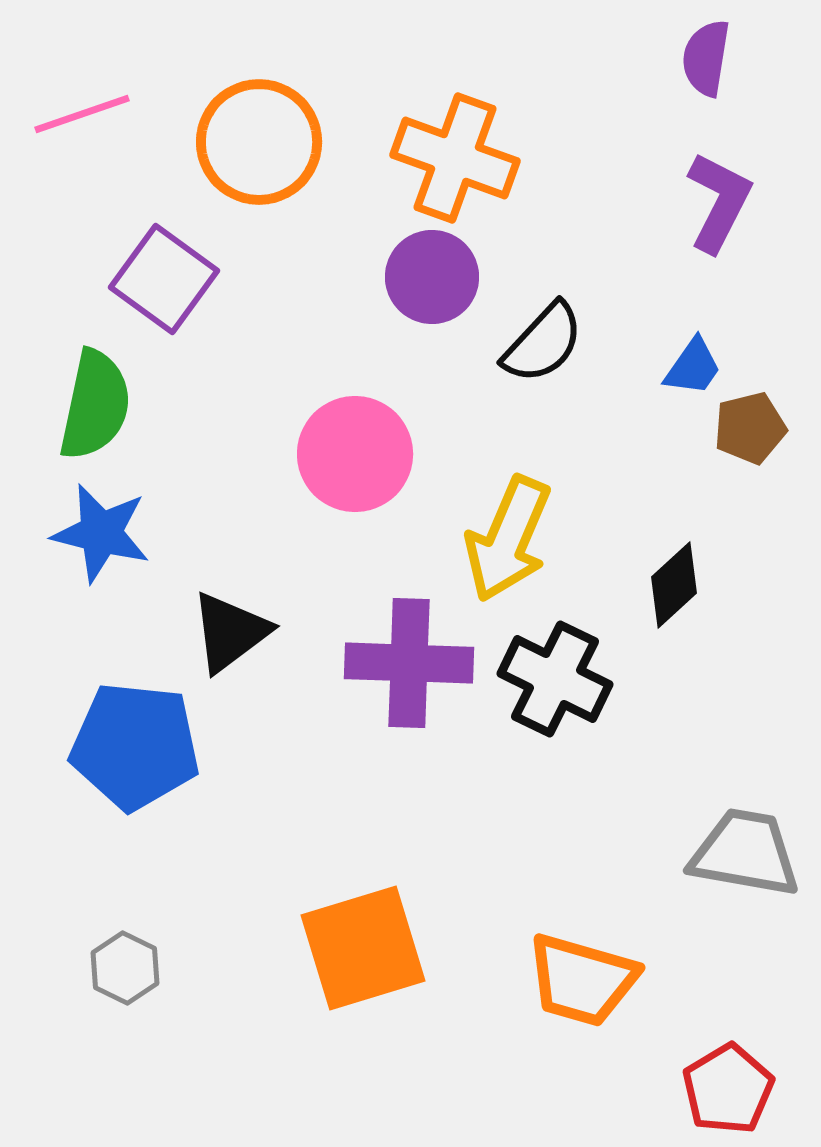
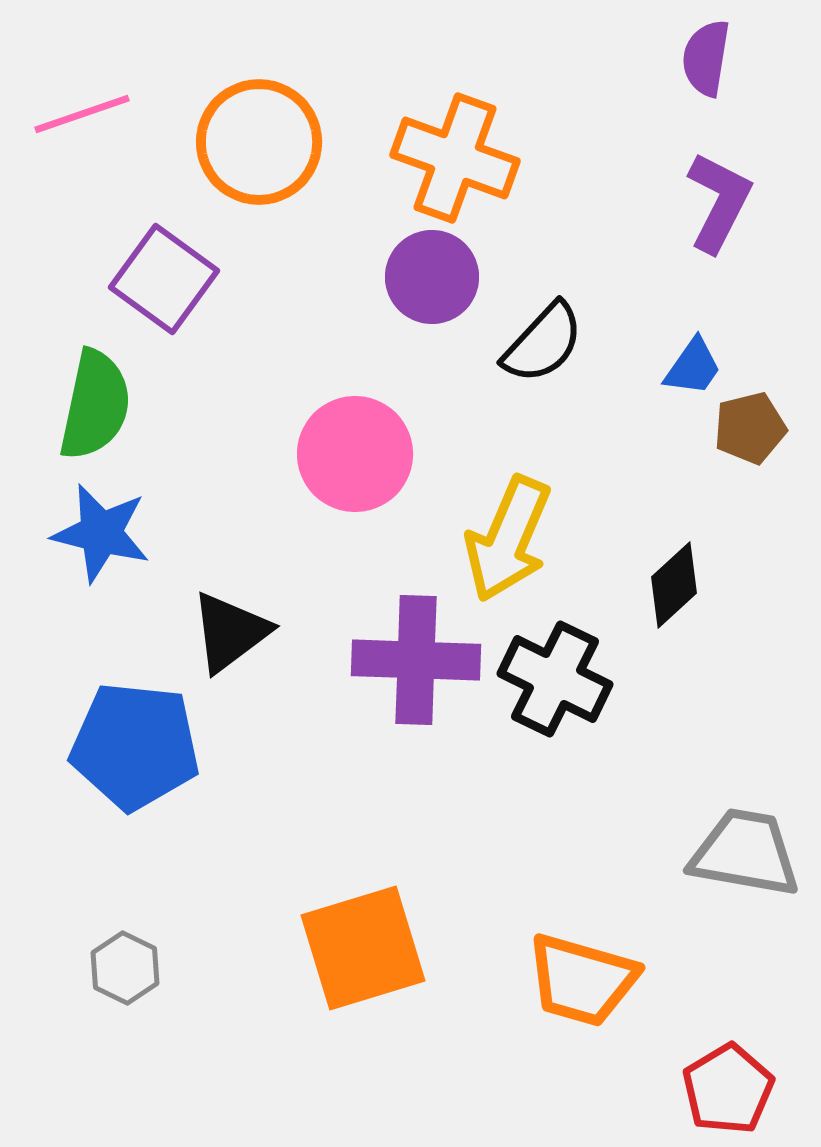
purple cross: moved 7 px right, 3 px up
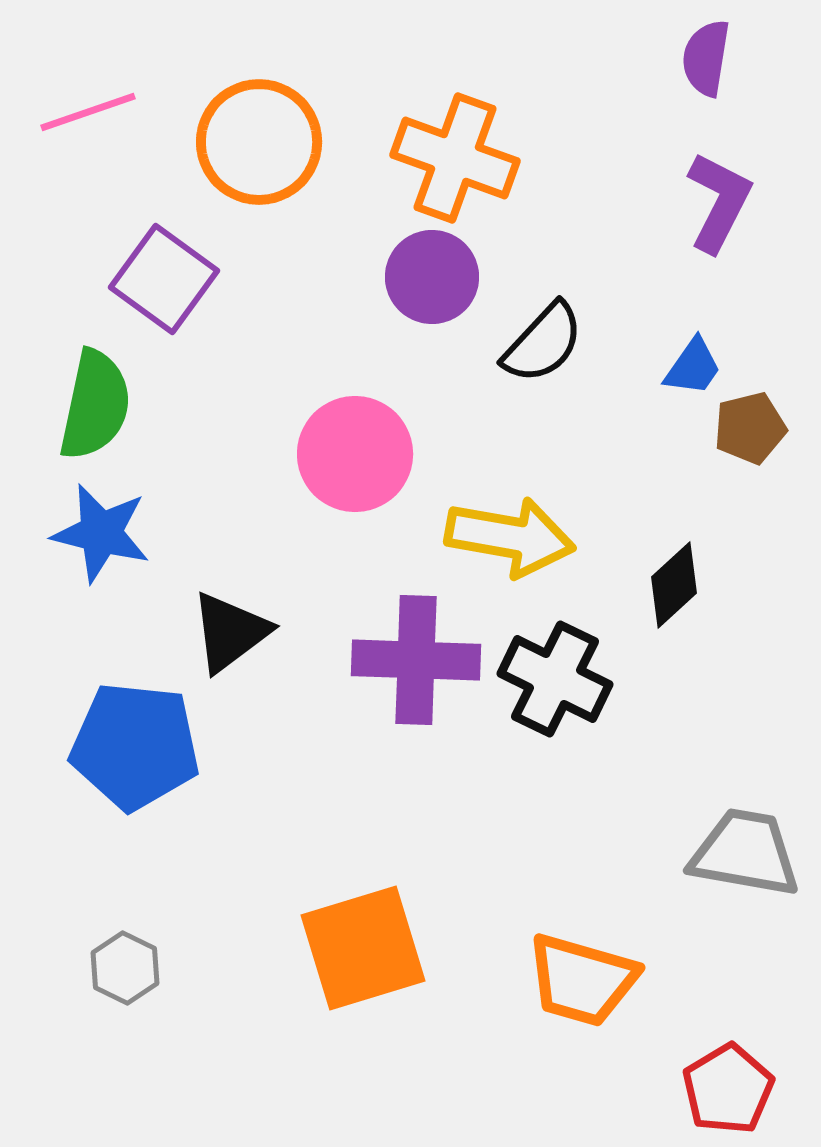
pink line: moved 6 px right, 2 px up
yellow arrow: moved 2 px right, 2 px up; rotated 103 degrees counterclockwise
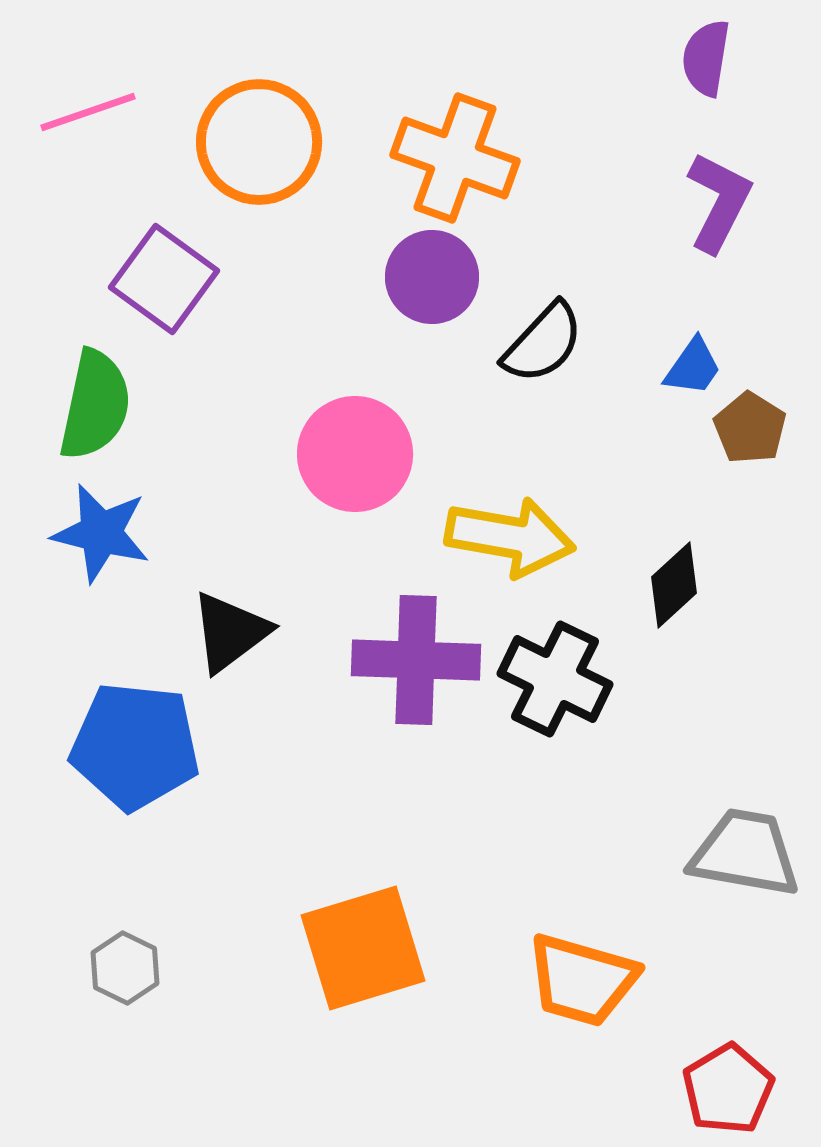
brown pentagon: rotated 26 degrees counterclockwise
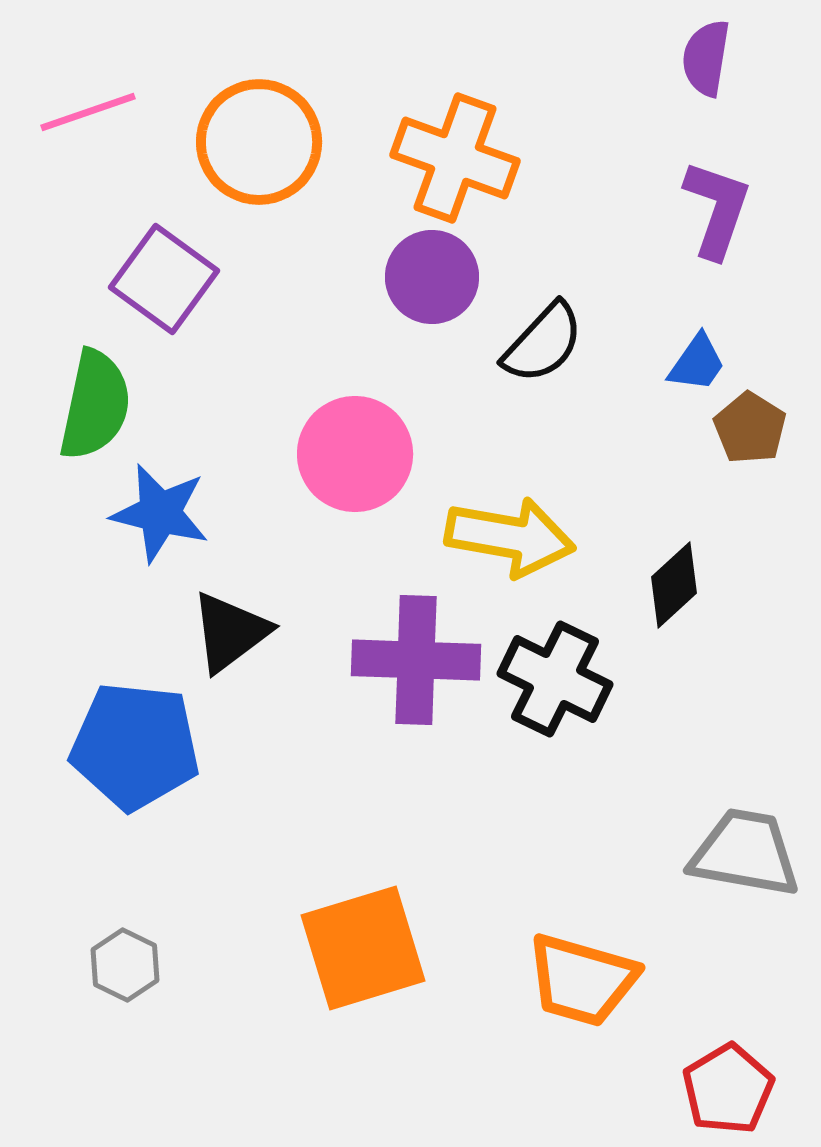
purple L-shape: moved 2 px left, 7 px down; rotated 8 degrees counterclockwise
blue trapezoid: moved 4 px right, 4 px up
blue star: moved 59 px right, 20 px up
gray hexagon: moved 3 px up
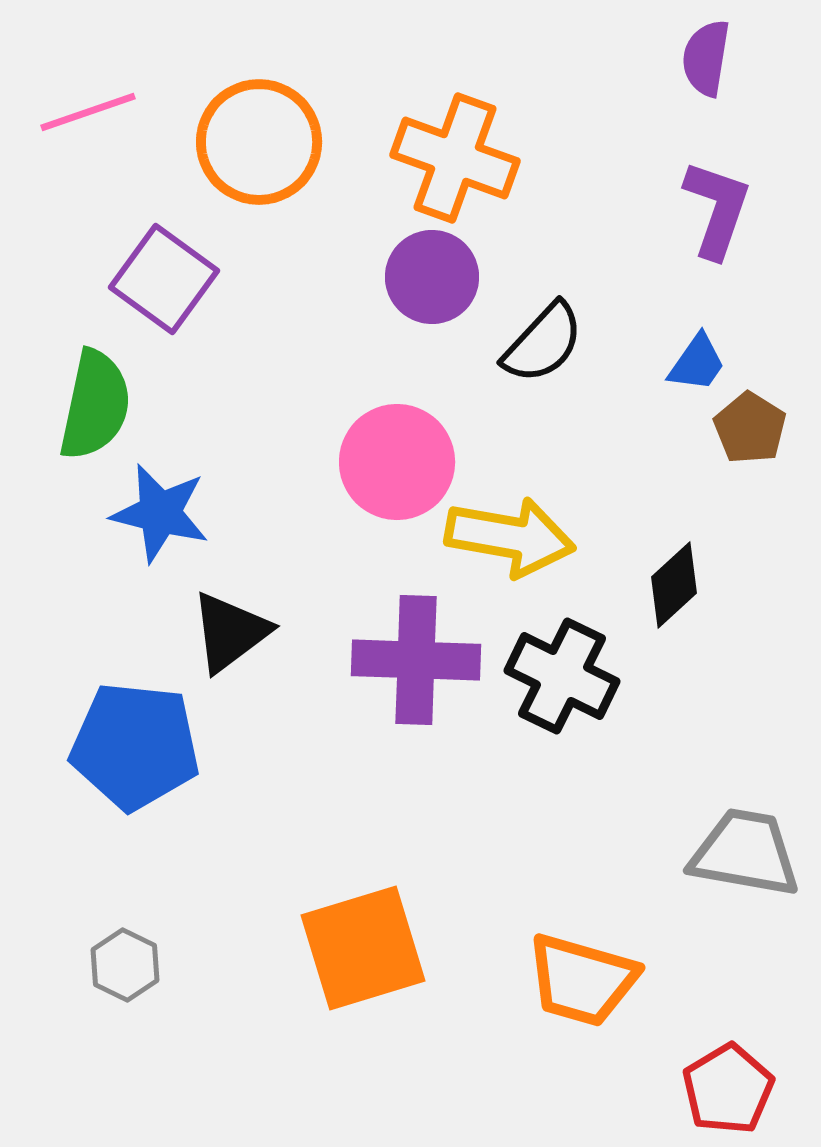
pink circle: moved 42 px right, 8 px down
black cross: moved 7 px right, 3 px up
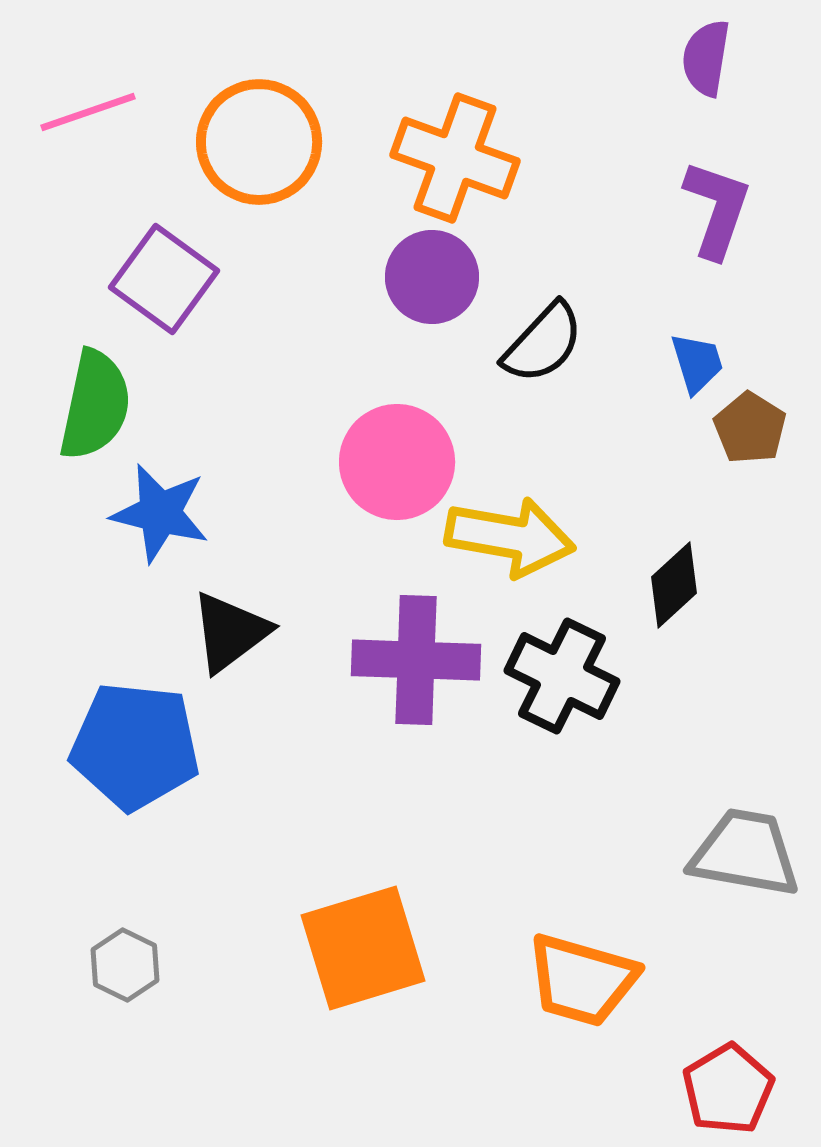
blue trapezoid: rotated 52 degrees counterclockwise
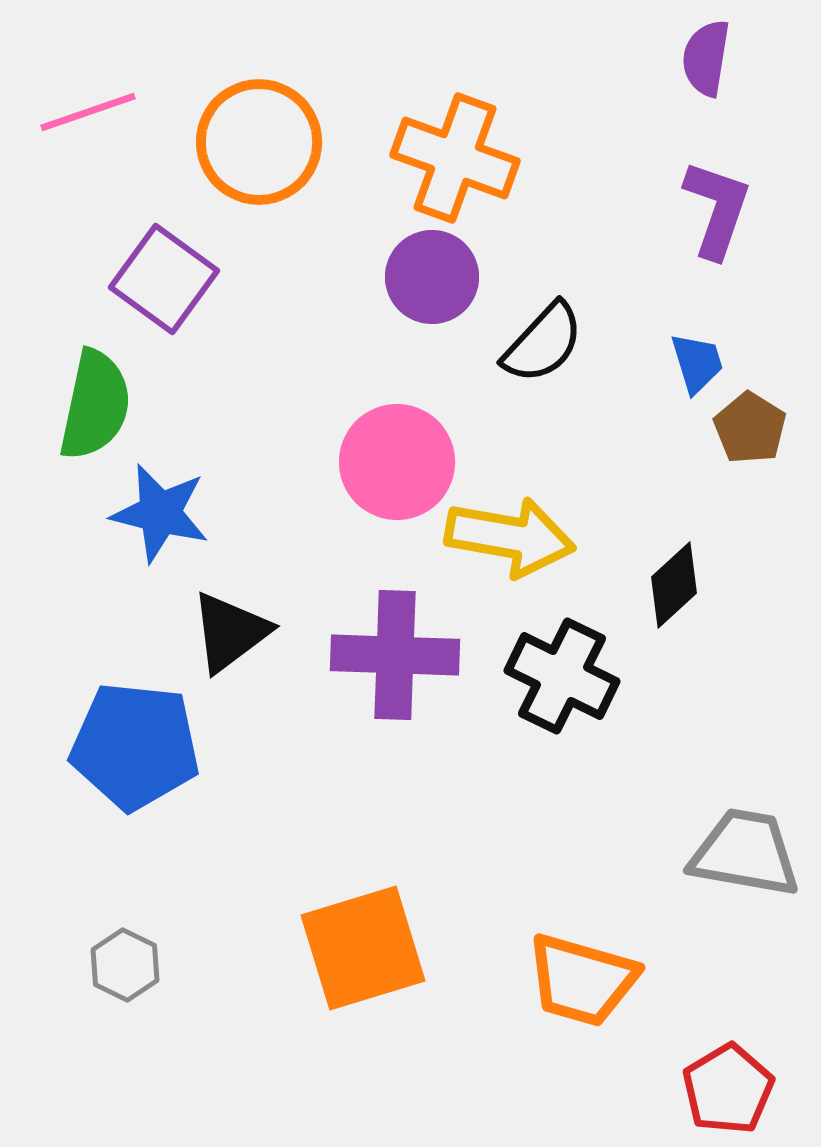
purple cross: moved 21 px left, 5 px up
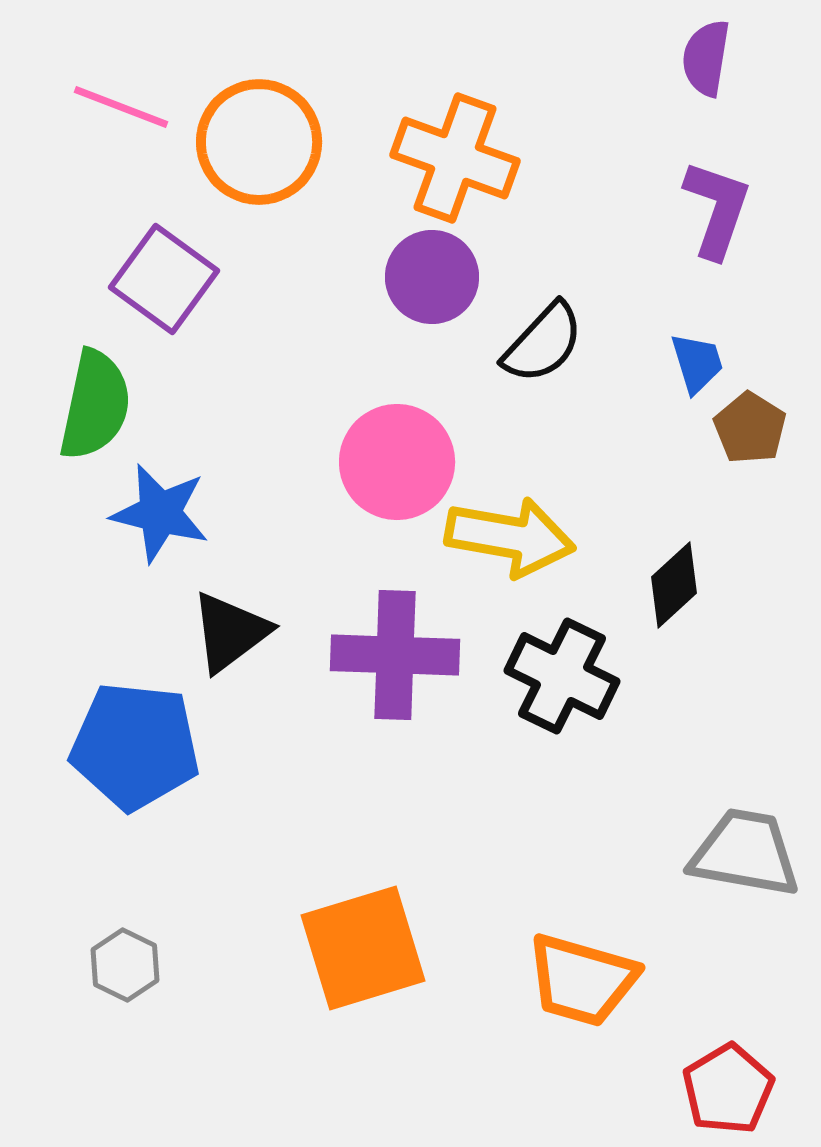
pink line: moved 33 px right, 5 px up; rotated 40 degrees clockwise
